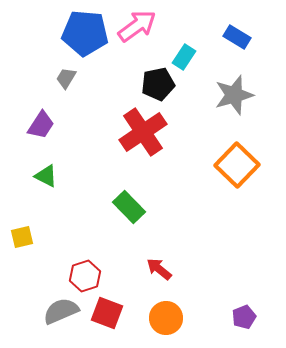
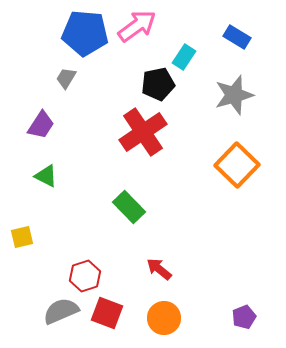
orange circle: moved 2 px left
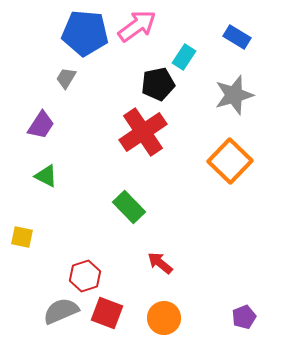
orange square: moved 7 px left, 4 px up
yellow square: rotated 25 degrees clockwise
red arrow: moved 1 px right, 6 px up
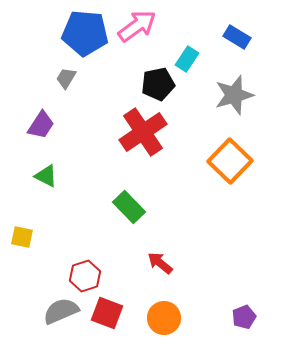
cyan rectangle: moved 3 px right, 2 px down
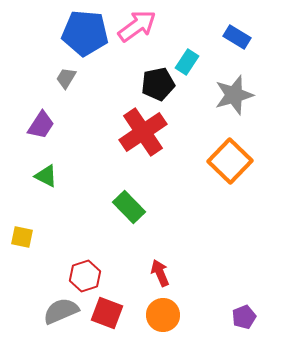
cyan rectangle: moved 3 px down
red arrow: moved 10 px down; rotated 28 degrees clockwise
orange circle: moved 1 px left, 3 px up
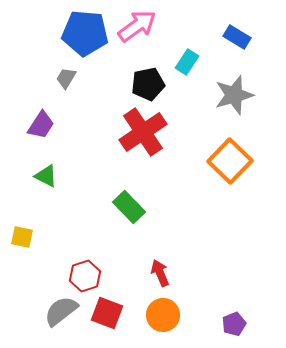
black pentagon: moved 10 px left
gray semicircle: rotated 15 degrees counterclockwise
purple pentagon: moved 10 px left, 7 px down
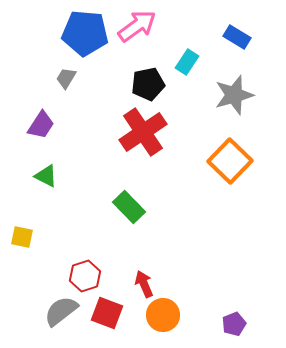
red arrow: moved 16 px left, 11 px down
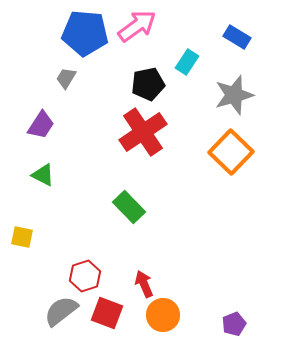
orange square: moved 1 px right, 9 px up
green triangle: moved 3 px left, 1 px up
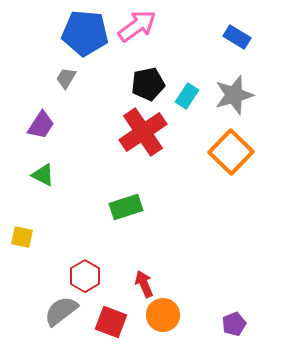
cyan rectangle: moved 34 px down
green rectangle: moved 3 px left; rotated 64 degrees counterclockwise
red hexagon: rotated 12 degrees counterclockwise
red square: moved 4 px right, 9 px down
